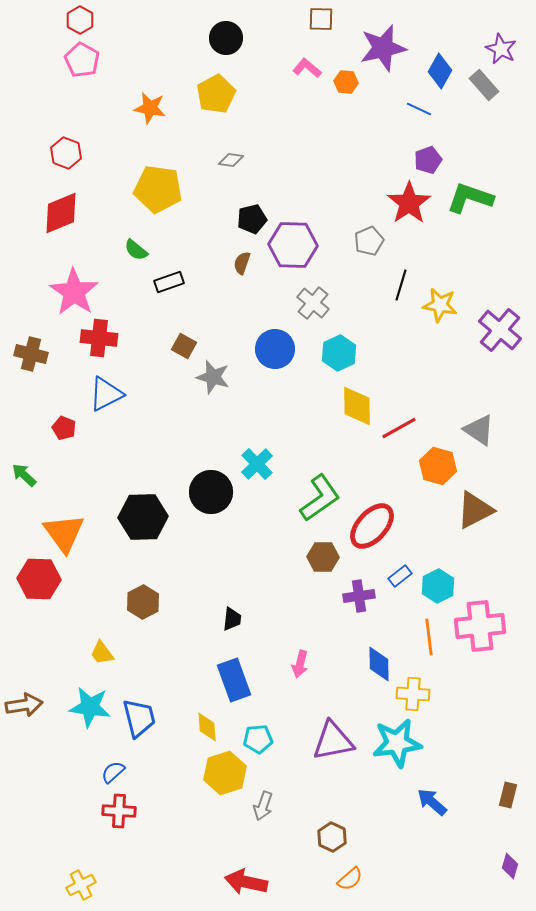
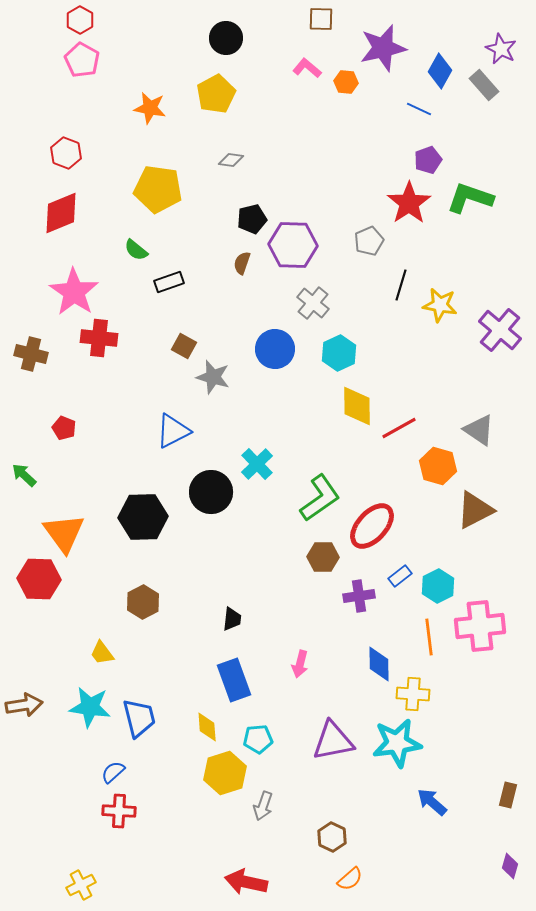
blue triangle at (106, 394): moved 67 px right, 37 px down
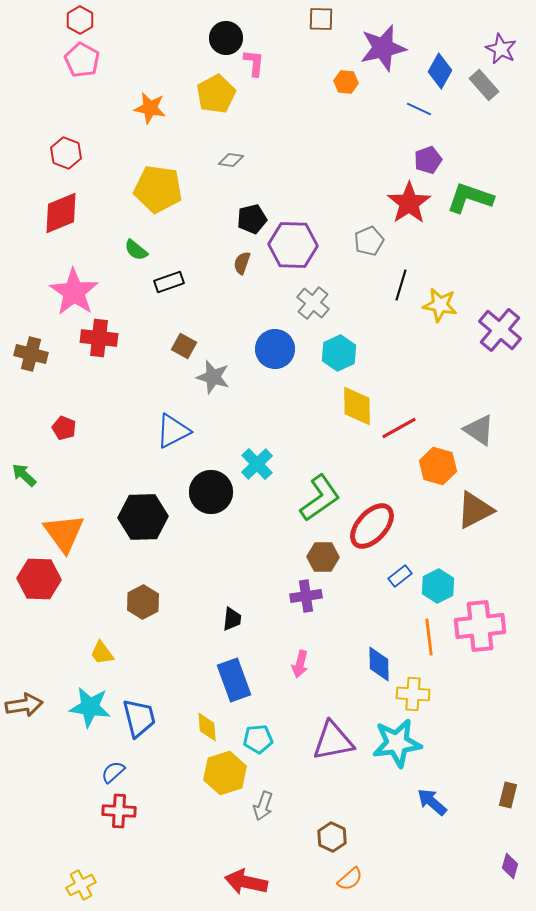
pink L-shape at (307, 68): moved 53 px left, 5 px up; rotated 56 degrees clockwise
purple cross at (359, 596): moved 53 px left
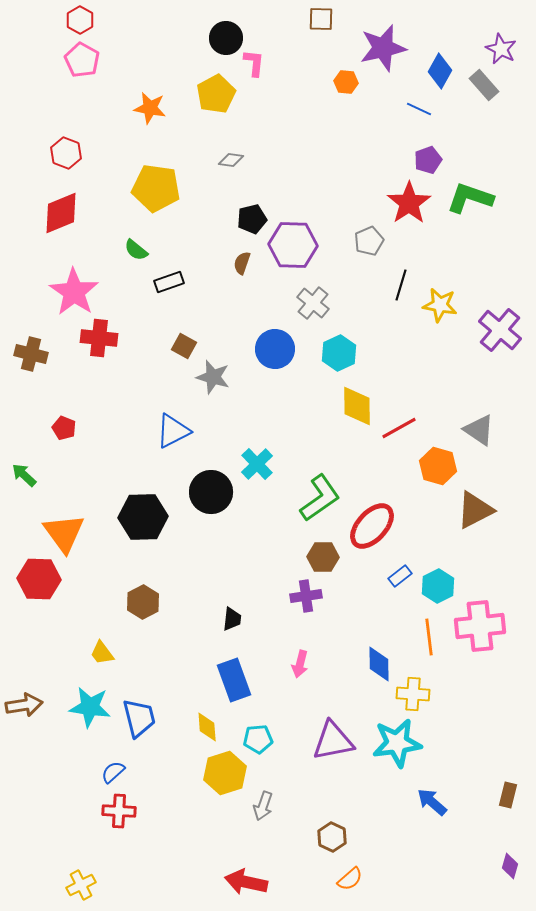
yellow pentagon at (158, 189): moved 2 px left, 1 px up
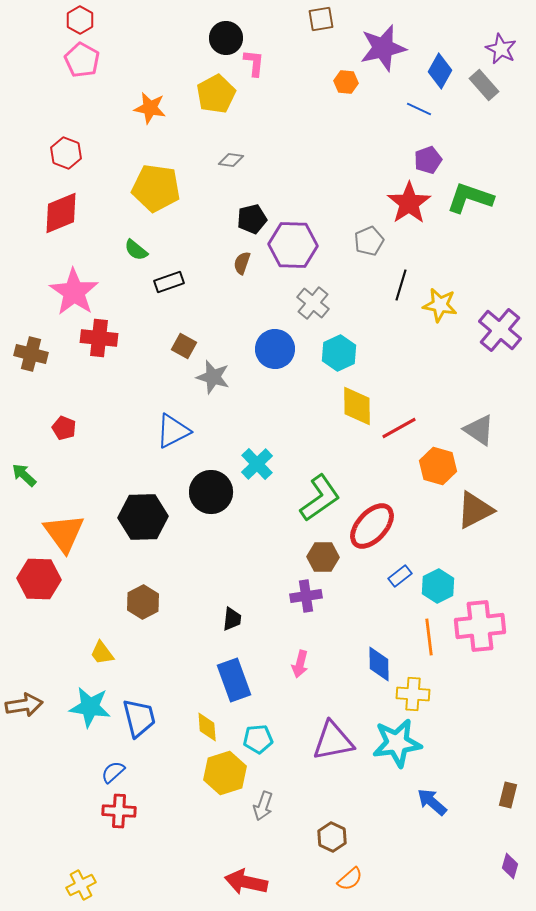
brown square at (321, 19): rotated 12 degrees counterclockwise
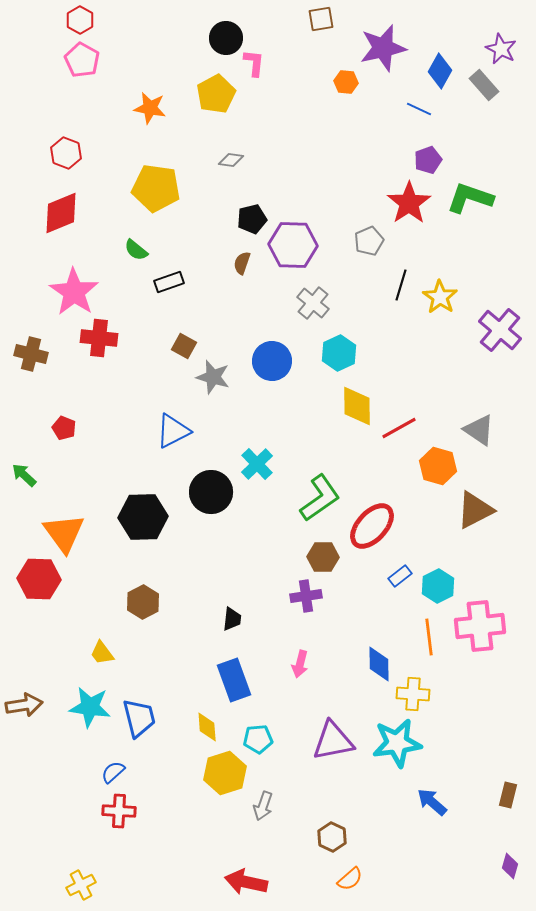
yellow star at (440, 305): moved 8 px up; rotated 24 degrees clockwise
blue circle at (275, 349): moved 3 px left, 12 px down
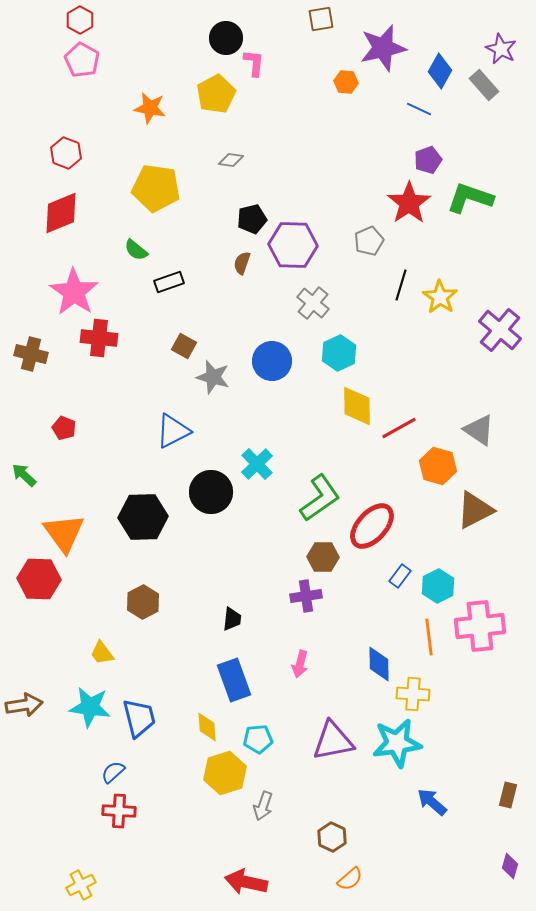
blue rectangle at (400, 576): rotated 15 degrees counterclockwise
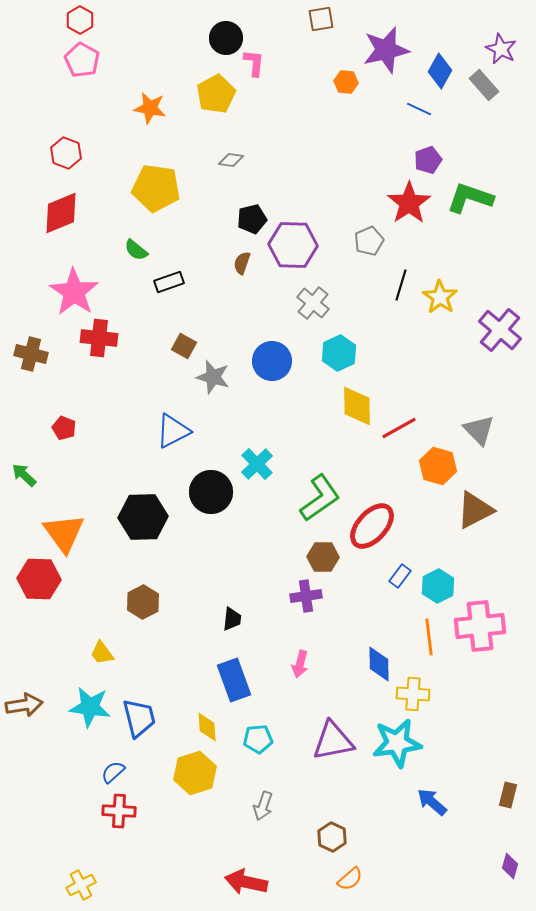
purple star at (383, 48): moved 3 px right, 2 px down
gray triangle at (479, 430): rotated 12 degrees clockwise
yellow hexagon at (225, 773): moved 30 px left
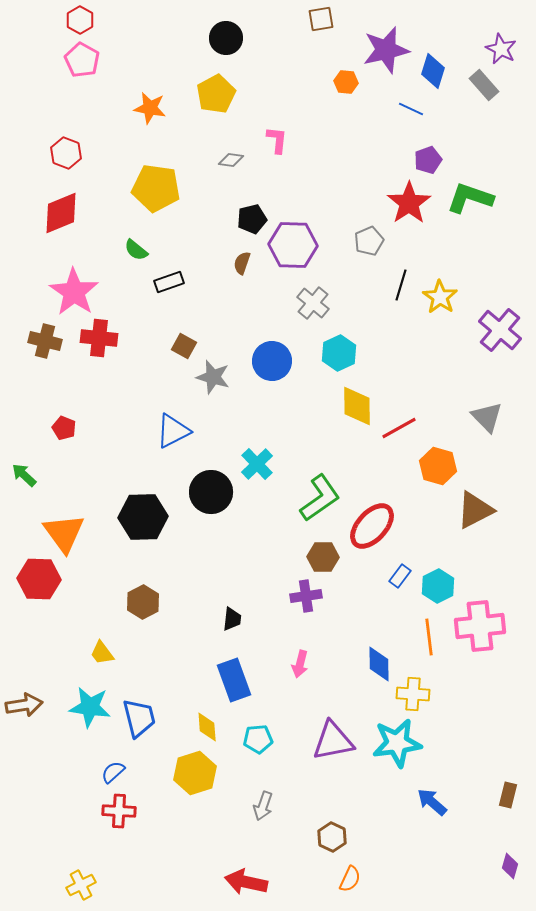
pink L-shape at (254, 63): moved 23 px right, 77 px down
blue diamond at (440, 71): moved 7 px left; rotated 12 degrees counterclockwise
blue line at (419, 109): moved 8 px left
brown cross at (31, 354): moved 14 px right, 13 px up
gray triangle at (479, 430): moved 8 px right, 13 px up
orange semicircle at (350, 879): rotated 24 degrees counterclockwise
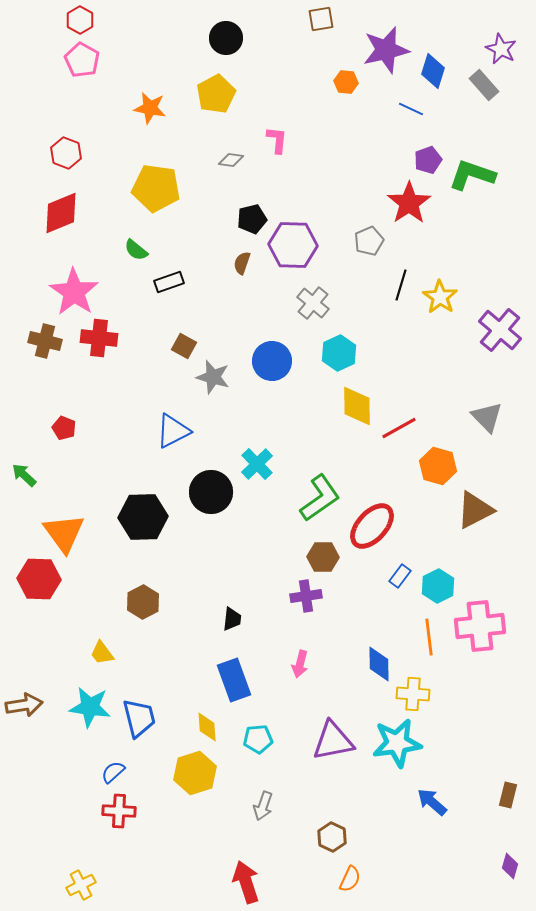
green L-shape at (470, 198): moved 2 px right, 23 px up
red arrow at (246, 882): rotated 60 degrees clockwise
